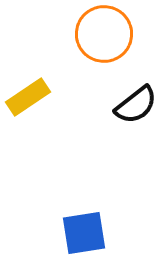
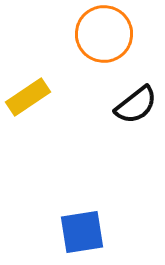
blue square: moved 2 px left, 1 px up
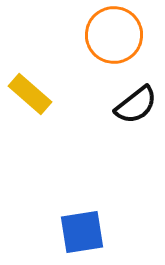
orange circle: moved 10 px right, 1 px down
yellow rectangle: moved 2 px right, 3 px up; rotated 75 degrees clockwise
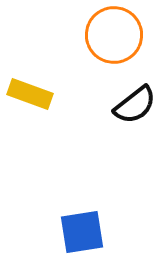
yellow rectangle: rotated 21 degrees counterclockwise
black semicircle: moved 1 px left
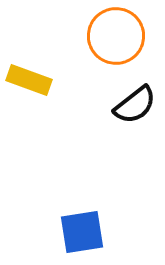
orange circle: moved 2 px right, 1 px down
yellow rectangle: moved 1 px left, 14 px up
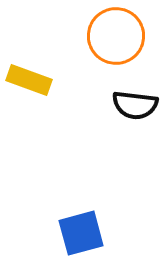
black semicircle: rotated 45 degrees clockwise
blue square: moved 1 px left, 1 px down; rotated 6 degrees counterclockwise
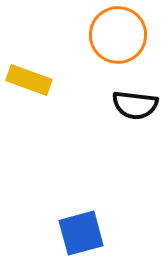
orange circle: moved 2 px right, 1 px up
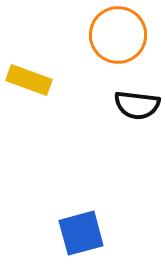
black semicircle: moved 2 px right
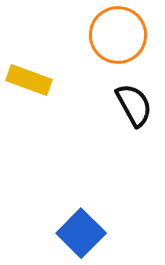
black semicircle: moved 3 px left; rotated 126 degrees counterclockwise
blue square: rotated 30 degrees counterclockwise
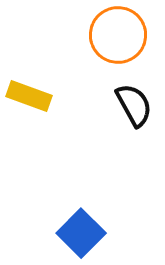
yellow rectangle: moved 16 px down
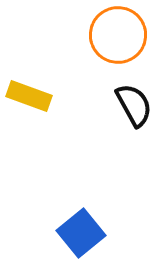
blue square: rotated 6 degrees clockwise
